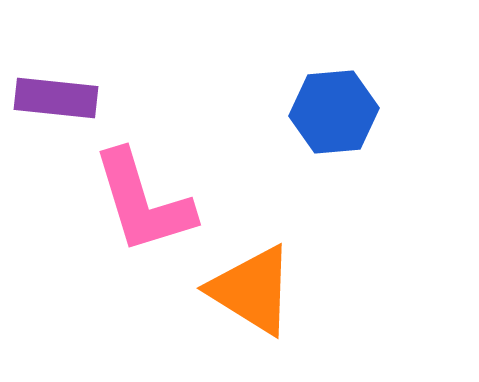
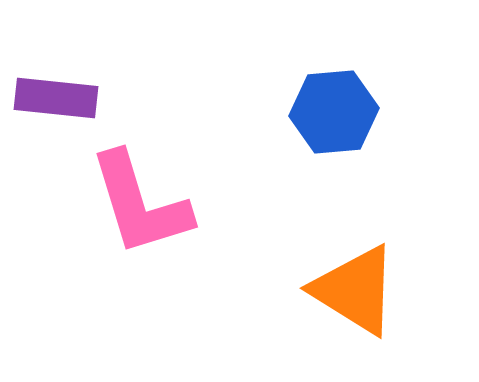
pink L-shape: moved 3 px left, 2 px down
orange triangle: moved 103 px right
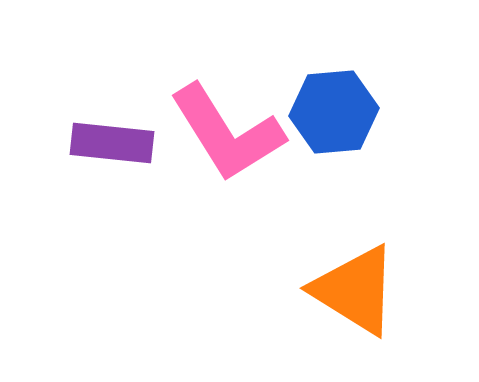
purple rectangle: moved 56 px right, 45 px down
pink L-shape: moved 87 px right, 71 px up; rotated 15 degrees counterclockwise
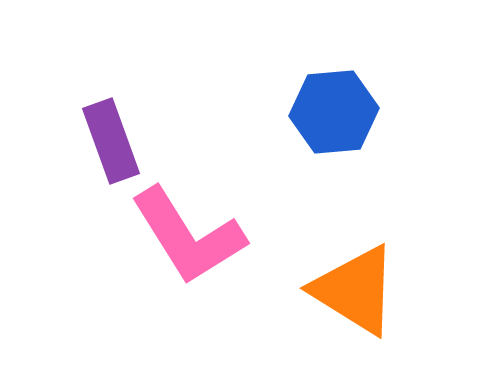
pink L-shape: moved 39 px left, 103 px down
purple rectangle: moved 1 px left, 2 px up; rotated 64 degrees clockwise
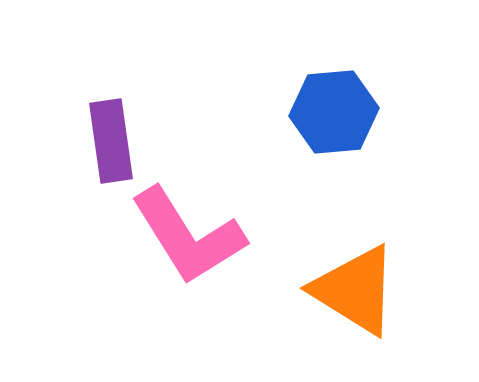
purple rectangle: rotated 12 degrees clockwise
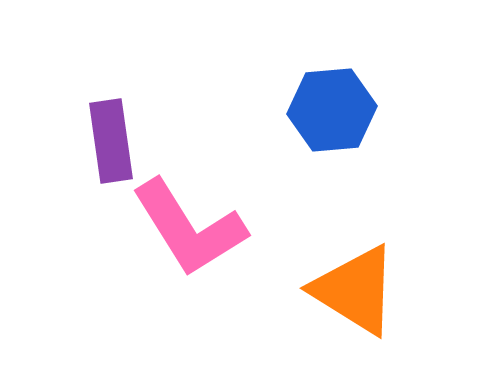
blue hexagon: moved 2 px left, 2 px up
pink L-shape: moved 1 px right, 8 px up
